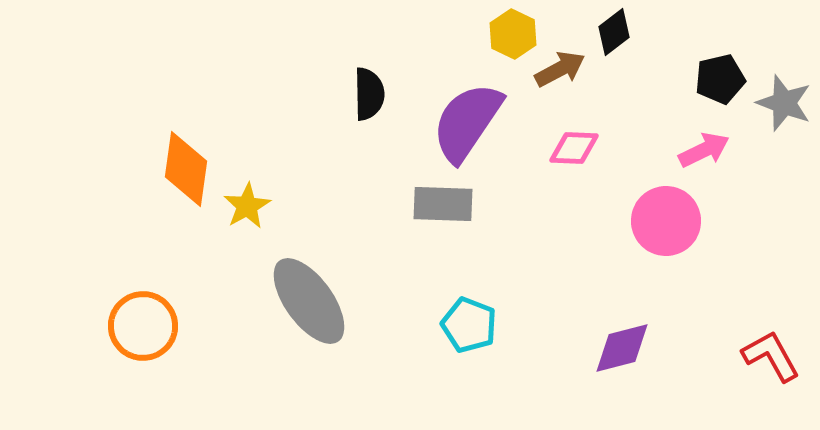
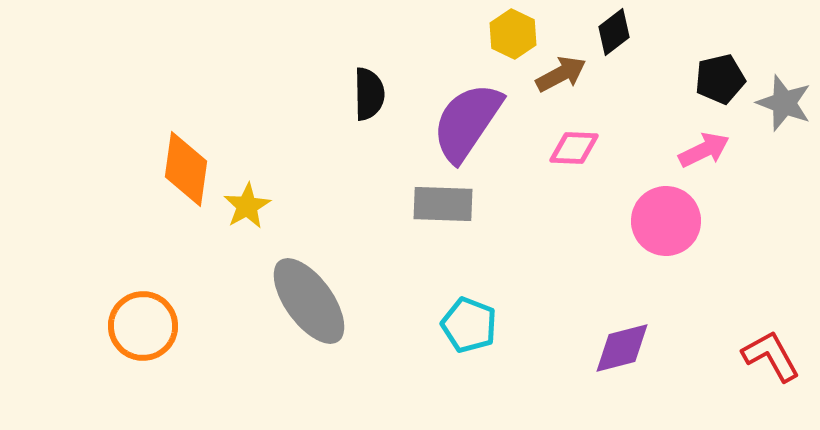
brown arrow: moved 1 px right, 5 px down
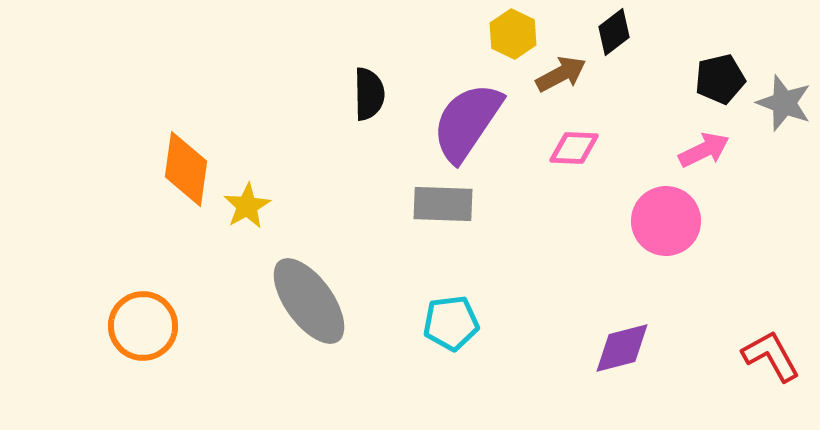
cyan pentagon: moved 18 px left, 2 px up; rotated 28 degrees counterclockwise
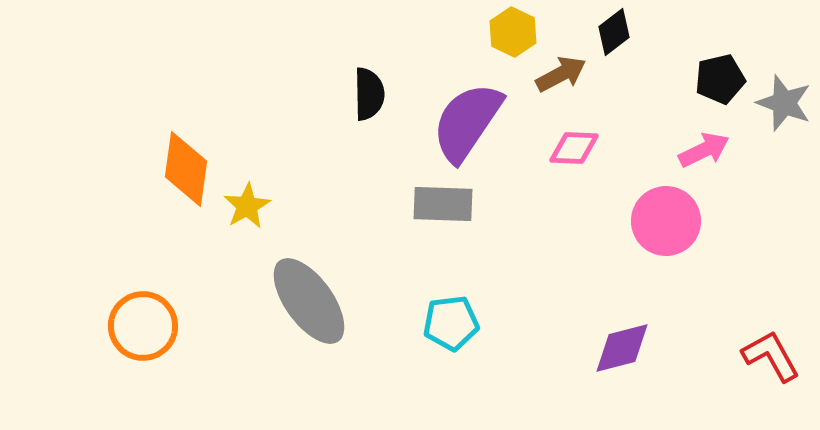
yellow hexagon: moved 2 px up
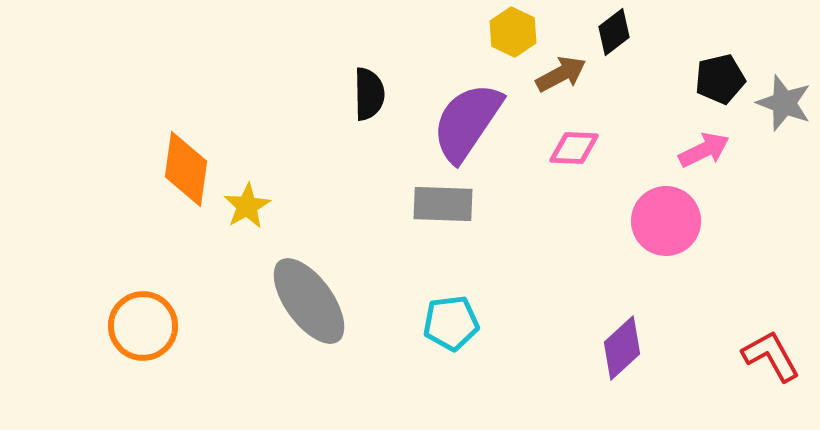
purple diamond: rotated 28 degrees counterclockwise
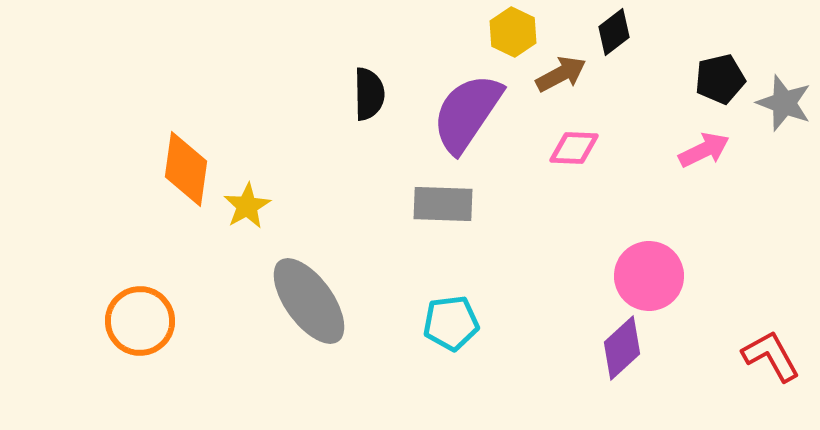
purple semicircle: moved 9 px up
pink circle: moved 17 px left, 55 px down
orange circle: moved 3 px left, 5 px up
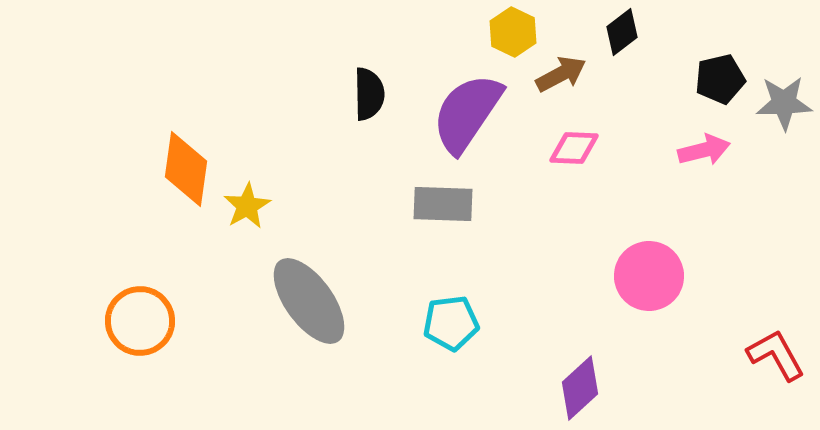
black diamond: moved 8 px right
gray star: rotated 22 degrees counterclockwise
pink arrow: rotated 12 degrees clockwise
purple diamond: moved 42 px left, 40 px down
red L-shape: moved 5 px right, 1 px up
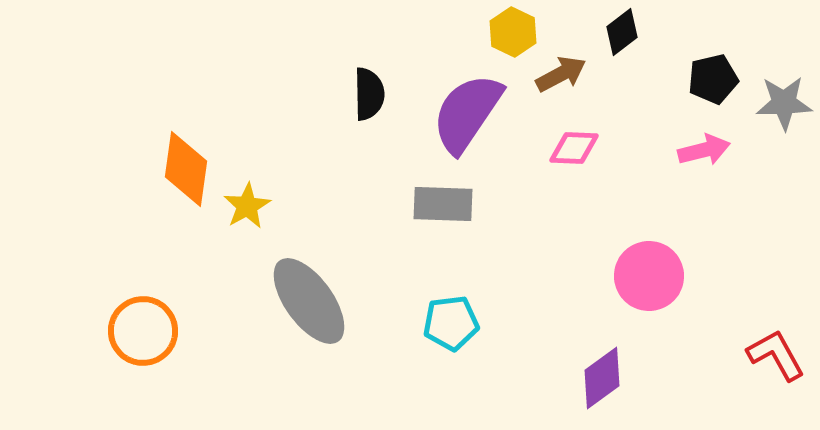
black pentagon: moved 7 px left
orange circle: moved 3 px right, 10 px down
purple diamond: moved 22 px right, 10 px up; rotated 6 degrees clockwise
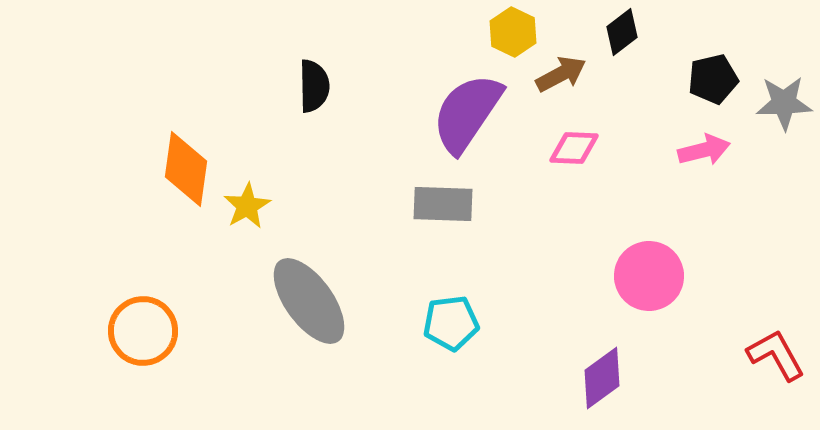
black semicircle: moved 55 px left, 8 px up
